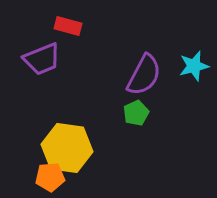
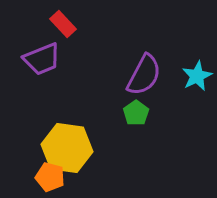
red rectangle: moved 5 px left, 2 px up; rotated 32 degrees clockwise
cyan star: moved 3 px right, 10 px down; rotated 12 degrees counterclockwise
green pentagon: rotated 10 degrees counterclockwise
orange pentagon: rotated 20 degrees clockwise
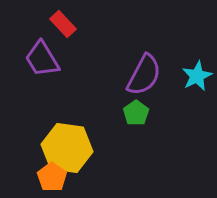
purple trapezoid: rotated 81 degrees clockwise
orange pentagon: moved 2 px right; rotated 20 degrees clockwise
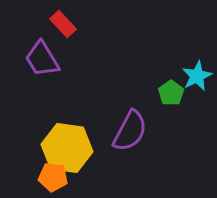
purple semicircle: moved 14 px left, 56 px down
green pentagon: moved 35 px right, 20 px up
orange pentagon: moved 1 px right; rotated 28 degrees counterclockwise
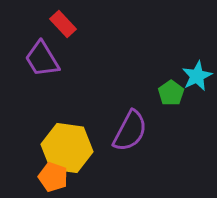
orange pentagon: rotated 12 degrees clockwise
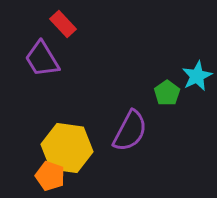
green pentagon: moved 4 px left
orange pentagon: moved 3 px left, 1 px up
